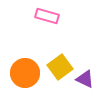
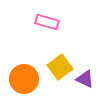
pink rectangle: moved 6 px down
orange circle: moved 1 px left, 6 px down
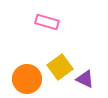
orange circle: moved 3 px right
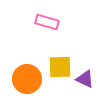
yellow square: rotated 35 degrees clockwise
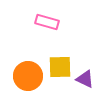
orange circle: moved 1 px right, 3 px up
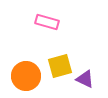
yellow square: moved 1 px up; rotated 15 degrees counterclockwise
orange circle: moved 2 px left
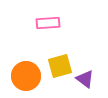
pink rectangle: moved 1 px right, 1 px down; rotated 20 degrees counterclockwise
purple triangle: rotated 12 degrees clockwise
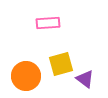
yellow square: moved 1 px right, 2 px up
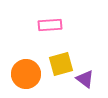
pink rectangle: moved 2 px right, 2 px down
orange circle: moved 2 px up
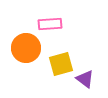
pink rectangle: moved 1 px up
orange circle: moved 26 px up
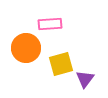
purple triangle: rotated 30 degrees clockwise
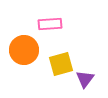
orange circle: moved 2 px left, 2 px down
